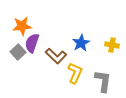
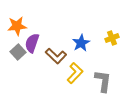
orange star: moved 5 px left
yellow cross: moved 7 px up; rotated 32 degrees counterclockwise
yellow L-shape: rotated 20 degrees clockwise
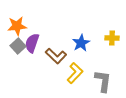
yellow cross: rotated 24 degrees clockwise
gray square: moved 6 px up
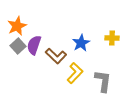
orange star: rotated 18 degrees counterclockwise
purple semicircle: moved 2 px right, 2 px down
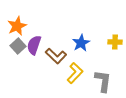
yellow cross: moved 3 px right, 4 px down
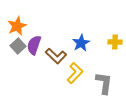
gray L-shape: moved 1 px right, 2 px down
